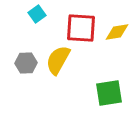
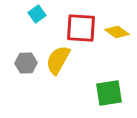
yellow diamond: rotated 45 degrees clockwise
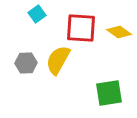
yellow diamond: moved 2 px right
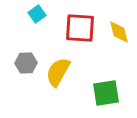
red square: moved 1 px left
yellow diamond: rotated 40 degrees clockwise
yellow semicircle: moved 12 px down
green square: moved 3 px left
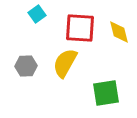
gray hexagon: moved 3 px down
yellow semicircle: moved 7 px right, 9 px up
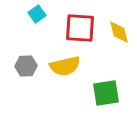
yellow semicircle: moved 3 px down; rotated 132 degrees counterclockwise
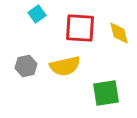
yellow diamond: moved 1 px down
gray hexagon: rotated 10 degrees counterclockwise
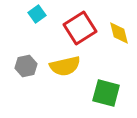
red square: rotated 36 degrees counterclockwise
green square: rotated 24 degrees clockwise
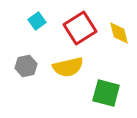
cyan square: moved 7 px down
yellow semicircle: moved 3 px right, 1 px down
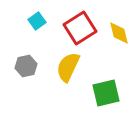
yellow semicircle: rotated 128 degrees clockwise
green square: rotated 28 degrees counterclockwise
